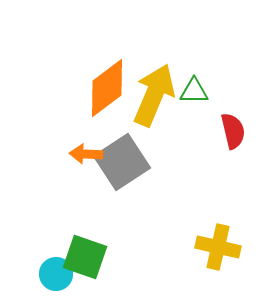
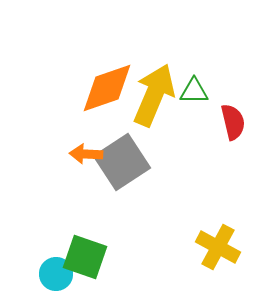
orange diamond: rotated 18 degrees clockwise
red semicircle: moved 9 px up
yellow cross: rotated 15 degrees clockwise
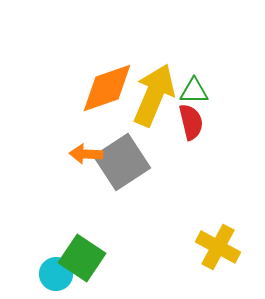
red semicircle: moved 42 px left
green square: moved 3 px left, 1 px down; rotated 15 degrees clockwise
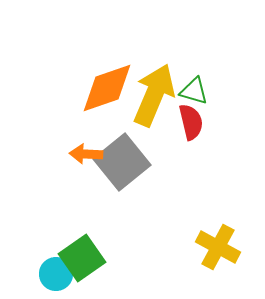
green triangle: rotated 16 degrees clockwise
gray square: rotated 6 degrees counterclockwise
green square: rotated 21 degrees clockwise
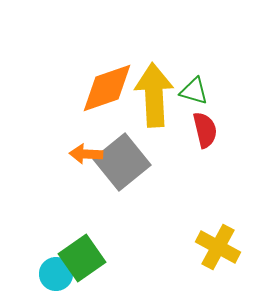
yellow arrow: rotated 26 degrees counterclockwise
red semicircle: moved 14 px right, 8 px down
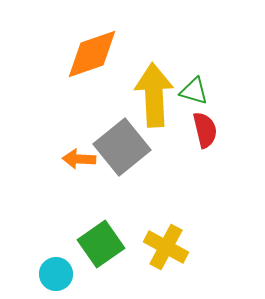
orange diamond: moved 15 px left, 34 px up
orange arrow: moved 7 px left, 5 px down
gray square: moved 15 px up
yellow cross: moved 52 px left
green square: moved 19 px right, 14 px up
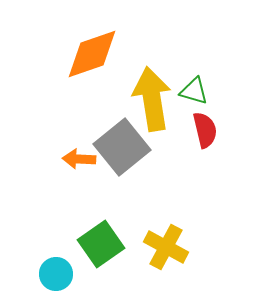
yellow arrow: moved 2 px left, 4 px down; rotated 6 degrees counterclockwise
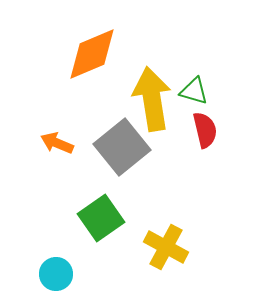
orange diamond: rotated 4 degrees counterclockwise
orange arrow: moved 22 px left, 16 px up; rotated 20 degrees clockwise
green square: moved 26 px up
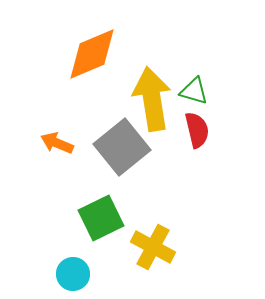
red semicircle: moved 8 px left
green square: rotated 9 degrees clockwise
yellow cross: moved 13 px left
cyan circle: moved 17 px right
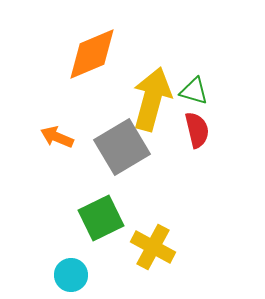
yellow arrow: rotated 24 degrees clockwise
orange arrow: moved 6 px up
gray square: rotated 8 degrees clockwise
cyan circle: moved 2 px left, 1 px down
